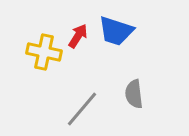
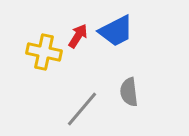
blue trapezoid: rotated 45 degrees counterclockwise
gray semicircle: moved 5 px left, 2 px up
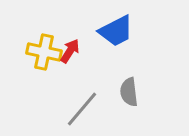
red arrow: moved 8 px left, 15 px down
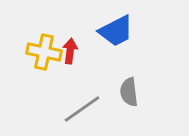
red arrow: rotated 25 degrees counterclockwise
gray line: rotated 15 degrees clockwise
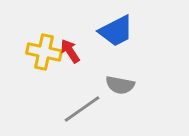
red arrow: rotated 40 degrees counterclockwise
gray semicircle: moved 9 px left, 7 px up; rotated 72 degrees counterclockwise
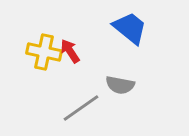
blue trapezoid: moved 14 px right, 3 px up; rotated 114 degrees counterclockwise
gray line: moved 1 px left, 1 px up
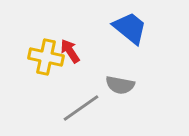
yellow cross: moved 2 px right, 5 px down
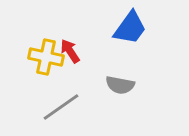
blue trapezoid: rotated 87 degrees clockwise
gray line: moved 20 px left, 1 px up
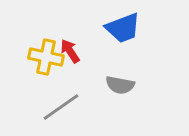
blue trapezoid: moved 7 px left; rotated 33 degrees clockwise
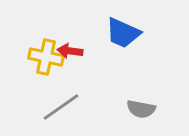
blue trapezoid: moved 5 px down; rotated 45 degrees clockwise
red arrow: rotated 50 degrees counterclockwise
gray semicircle: moved 21 px right, 24 px down
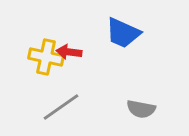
red arrow: moved 1 px left, 1 px down
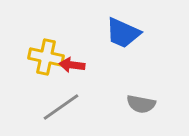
red arrow: moved 3 px right, 13 px down
gray semicircle: moved 5 px up
